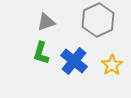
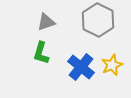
gray hexagon: rotated 8 degrees counterclockwise
blue cross: moved 7 px right, 6 px down
yellow star: rotated 10 degrees clockwise
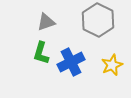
blue cross: moved 10 px left, 5 px up; rotated 24 degrees clockwise
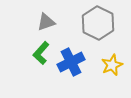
gray hexagon: moved 3 px down
green L-shape: rotated 25 degrees clockwise
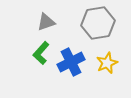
gray hexagon: rotated 24 degrees clockwise
yellow star: moved 5 px left, 2 px up
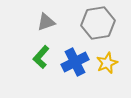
green L-shape: moved 4 px down
blue cross: moved 4 px right
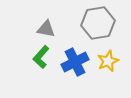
gray triangle: moved 7 px down; rotated 30 degrees clockwise
yellow star: moved 1 px right, 2 px up
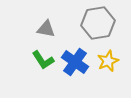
green L-shape: moved 2 px right, 3 px down; rotated 75 degrees counterclockwise
blue cross: rotated 28 degrees counterclockwise
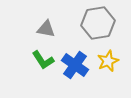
blue cross: moved 3 px down
